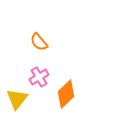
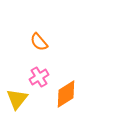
orange diamond: rotated 12 degrees clockwise
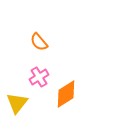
yellow triangle: moved 4 px down
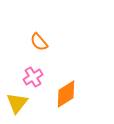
pink cross: moved 6 px left
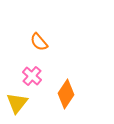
pink cross: moved 1 px left, 1 px up; rotated 18 degrees counterclockwise
orange diamond: rotated 24 degrees counterclockwise
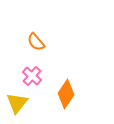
orange semicircle: moved 3 px left
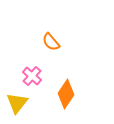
orange semicircle: moved 15 px right
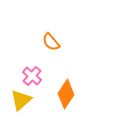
yellow triangle: moved 4 px right, 3 px up; rotated 10 degrees clockwise
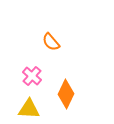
orange diamond: rotated 8 degrees counterclockwise
yellow triangle: moved 8 px right, 9 px down; rotated 45 degrees clockwise
